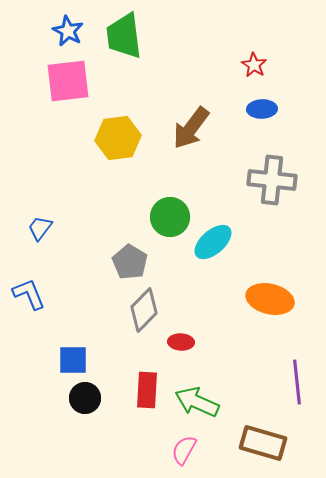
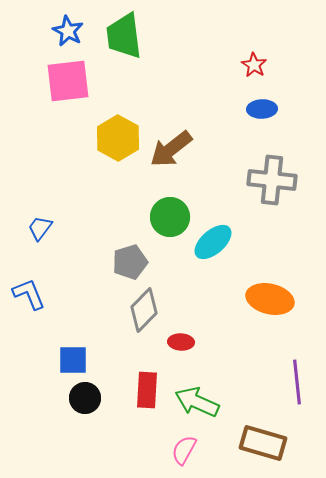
brown arrow: moved 20 px left, 21 px down; rotated 15 degrees clockwise
yellow hexagon: rotated 24 degrees counterclockwise
gray pentagon: rotated 24 degrees clockwise
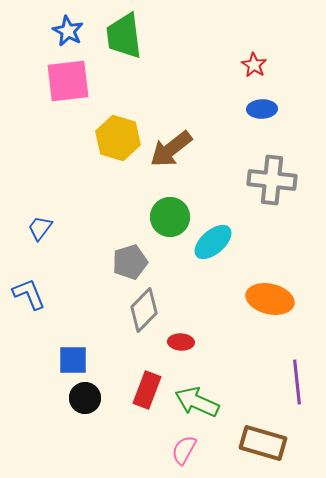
yellow hexagon: rotated 12 degrees counterclockwise
red rectangle: rotated 18 degrees clockwise
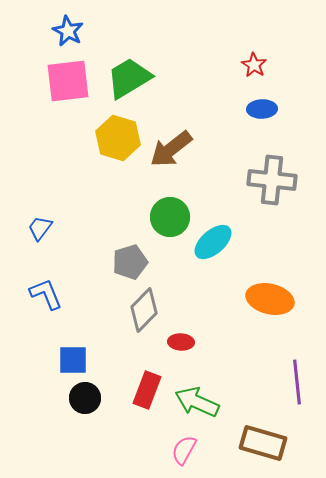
green trapezoid: moved 5 px right, 42 px down; rotated 66 degrees clockwise
blue L-shape: moved 17 px right
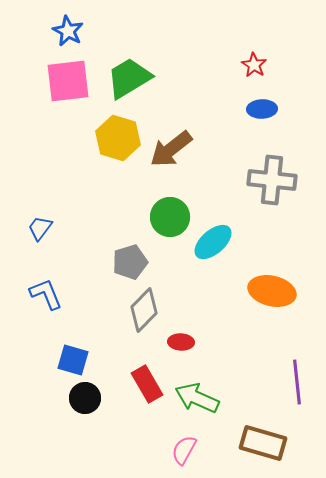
orange ellipse: moved 2 px right, 8 px up
blue square: rotated 16 degrees clockwise
red rectangle: moved 6 px up; rotated 51 degrees counterclockwise
green arrow: moved 4 px up
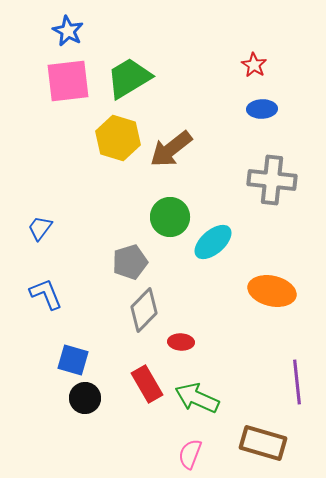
pink semicircle: moved 6 px right, 4 px down; rotated 8 degrees counterclockwise
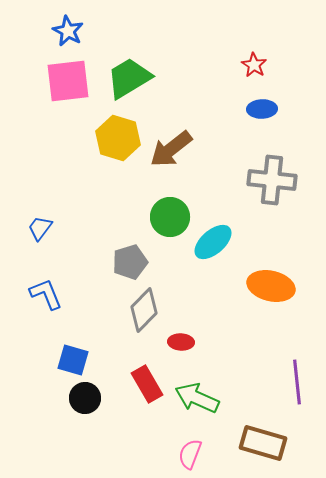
orange ellipse: moved 1 px left, 5 px up
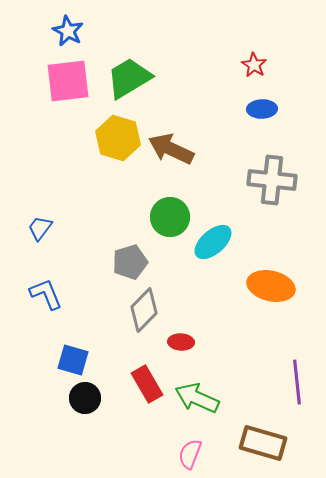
brown arrow: rotated 63 degrees clockwise
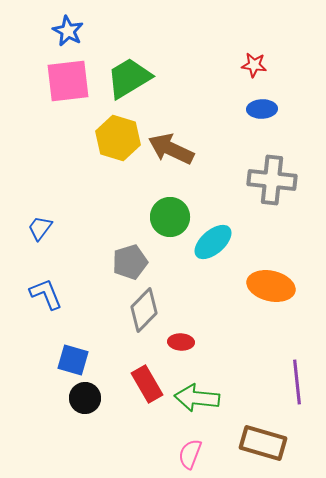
red star: rotated 25 degrees counterclockwise
green arrow: rotated 18 degrees counterclockwise
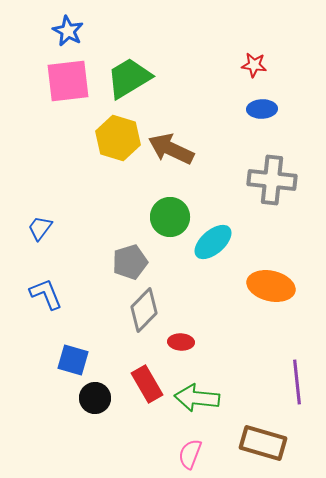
black circle: moved 10 px right
